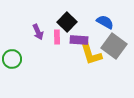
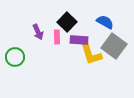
green circle: moved 3 px right, 2 px up
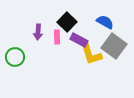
purple arrow: rotated 28 degrees clockwise
purple rectangle: rotated 24 degrees clockwise
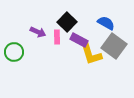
blue semicircle: moved 1 px right, 1 px down
purple arrow: rotated 70 degrees counterclockwise
green circle: moved 1 px left, 5 px up
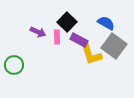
green circle: moved 13 px down
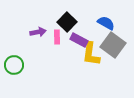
purple arrow: rotated 35 degrees counterclockwise
gray square: moved 1 px left, 1 px up
yellow L-shape: rotated 25 degrees clockwise
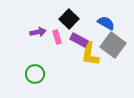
black square: moved 2 px right, 3 px up
pink rectangle: rotated 16 degrees counterclockwise
yellow L-shape: moved 1 px left
green circle: moved 21 px right, 9 px down
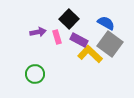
gray square: moved 3 px left, 1 px up
yellow L-shape: rotated 125 degrees clockwise
